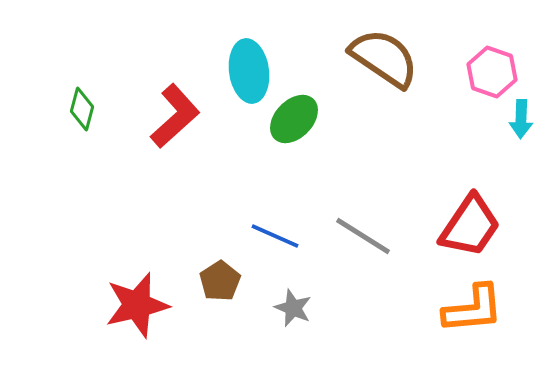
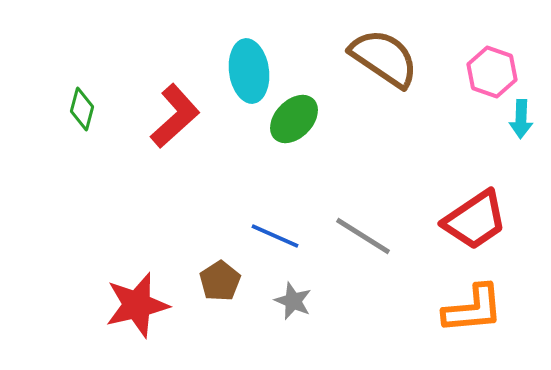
red trapezoid: moved 5 px right, 6 px up; rotated 22 degrees clockwise
gray star: moved 7 px up
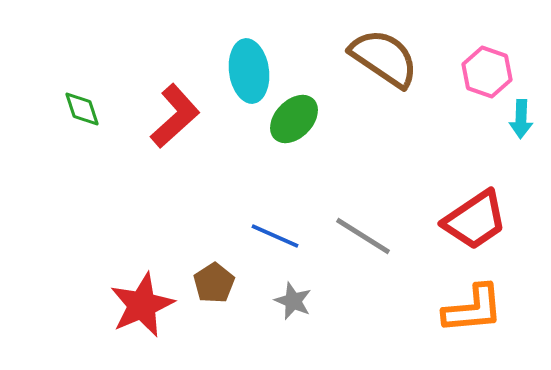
pink hexagon: moved 5 px left
green diamond: rotated 33 degrees counterclockwise
brown pentagon: moved 6 px left, 2 px down
red star: moved 5 px right; rotated 10 degrees counterclockwise
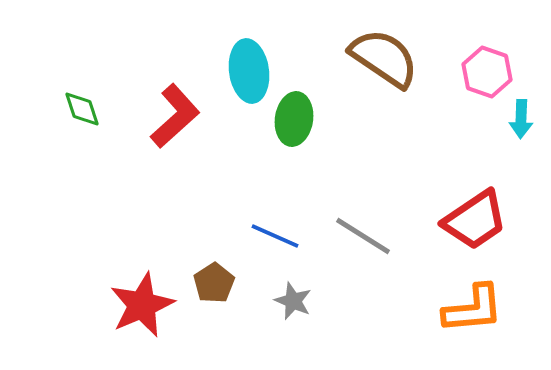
green ellipse: rotated 36 degrees counterclockwise
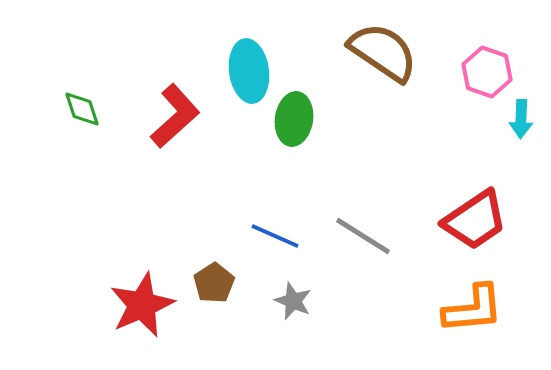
brown semicircle: moved 1 px left, 6 px up
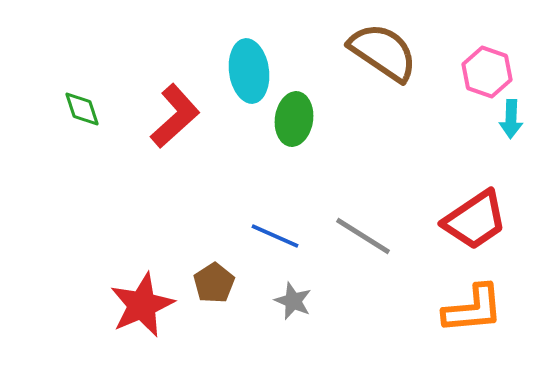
cyan arrow: moved 10 px left
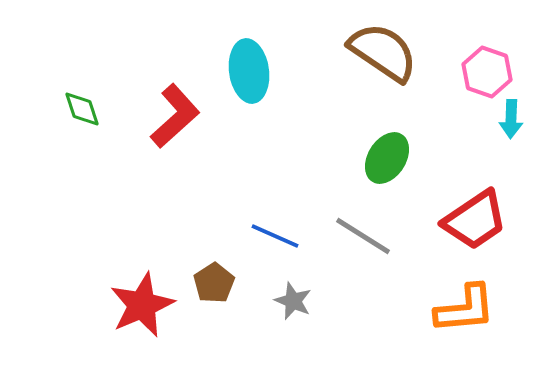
green ellipse: moved 93 px right, 39 px down; rotated 24 degrees clockwise
orange L-shape: moved 8 px left
